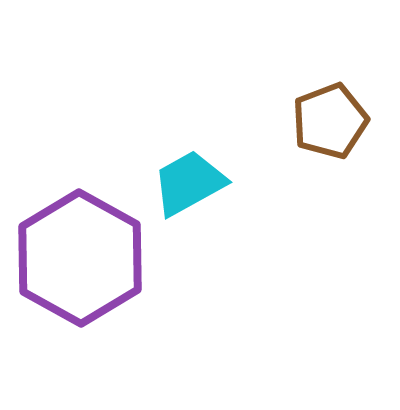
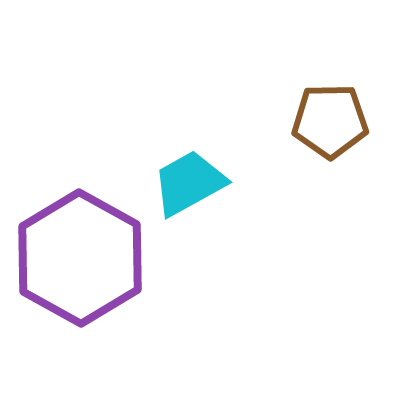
brown pentagon: rotated 20 degrees clockwise
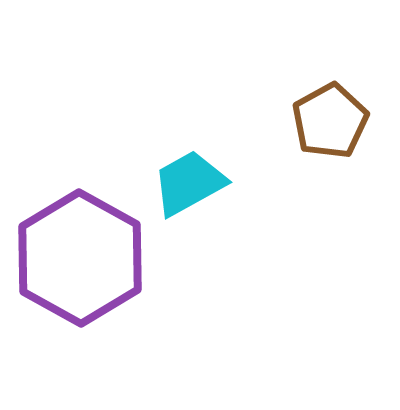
brown pentagon: rotated 28 degrees counterclockwise
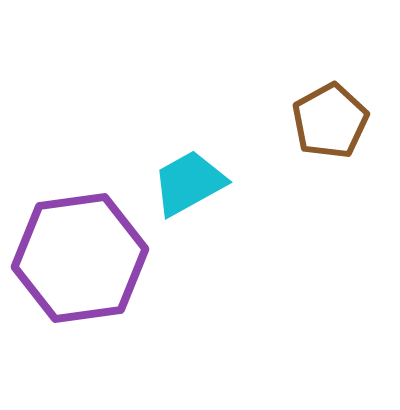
purple hexagon: rotated 23 degrees clockwise
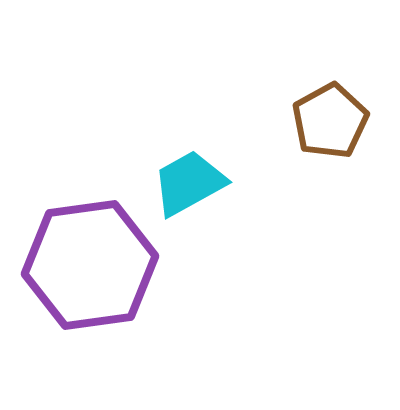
purple hexagon: moved 10 px right, 7 px down
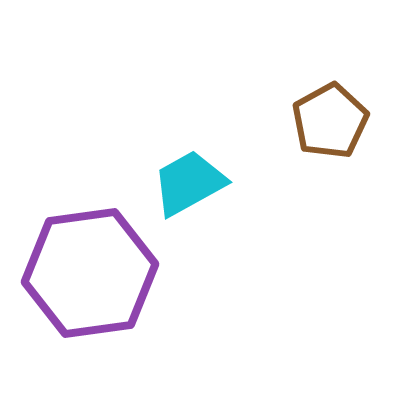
purple hexagon: moved 8 px down
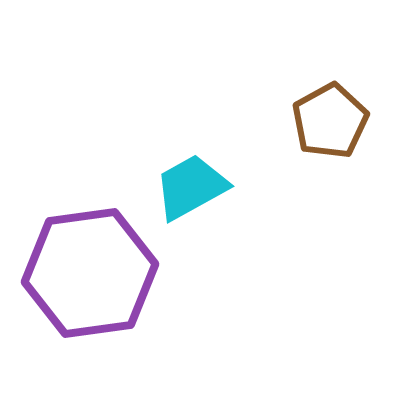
cyan trapezoid: moved 2 px right, 4 px down
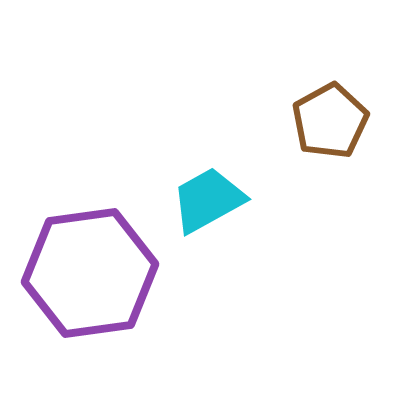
cyan trapezoid: moved 17 px right, 13 px down
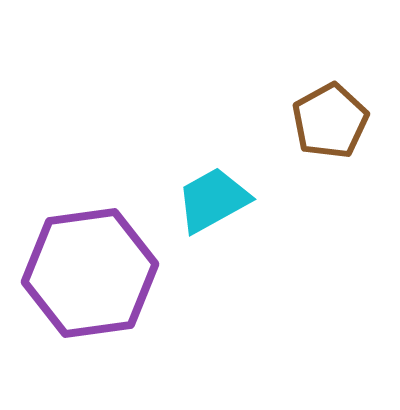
cyan trapezoid: moved 5 px right
